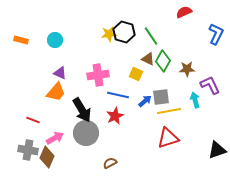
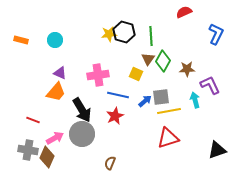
green line: rotated 30 degrees clockwise
brown triangle: rotated 40 degrees clockwise
gray circle: moved 4 px left, 1 px down
brown semicircle: rotated 40 degrees counterclockwise
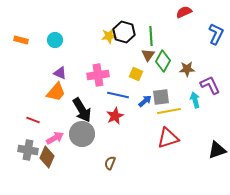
yellow star: moved 2 px down
brown triangle: moved 4 px up
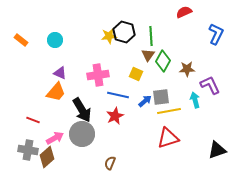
orange rectangle: rotated 24 degrees clockwise
brown diamond: rotated 25 degrees clockwise
